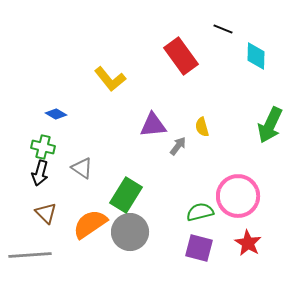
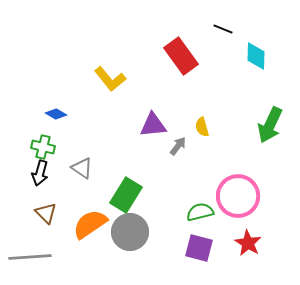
gray line: moved 2 px down
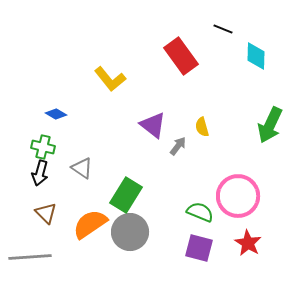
purple triangle: rotated 44 degrees clockwise
green semicircle: rotated 36 degrees clockwise
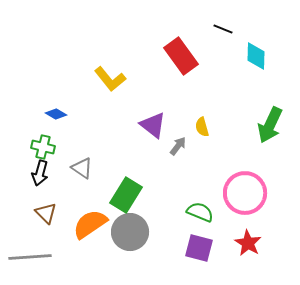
pink circle: moved 7 px right, 3 px up
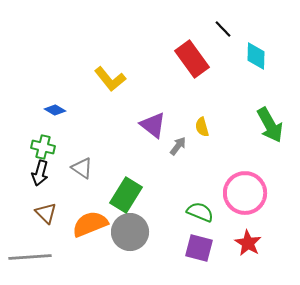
black line: rotated 24 degrees clockwise
red rectangle: moved 11 px right, 3 px down
blue diamond: moved 1 px left, 4 px up
green arrow: rotated 54 degrees counterclockwise
orange semicircle: rotated 12 degrees clockwise
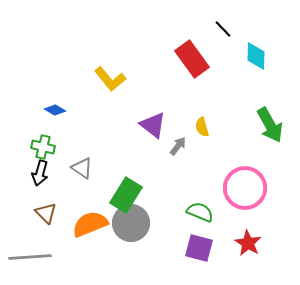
pink circle: moved 5 px up
gray circle: moved 1 px right, 9 px up
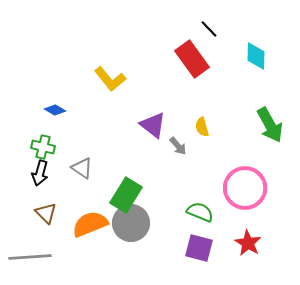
black line: moved 14 px left
gray arrow: rotated 102 degrees clockwise
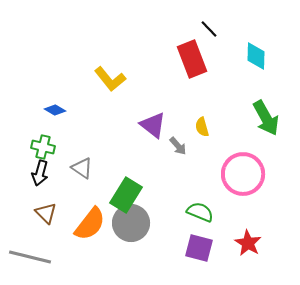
red rectangle: rotated 15 degrees clockwise
green arrow: moved 4 px left, 7 px up
pink circle: moved 2 px left, 14 px up
orange semicircle: rotated 150 degrees clockwise
gray line: rotated 18 degrees clockwise
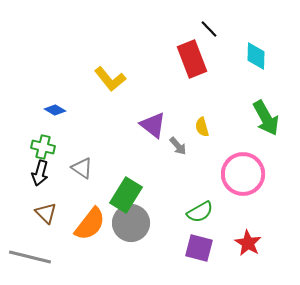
green semicircle: rotated 128 degrees clockwise
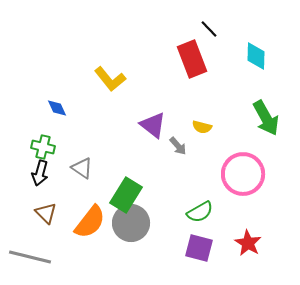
blue diamond: moved 2 px right, 2 px up; rotated 35 degrees clockwise
yellow semicircle: rotated 60 degrees counterclockwise
orange semicircle: moved 2 px up
